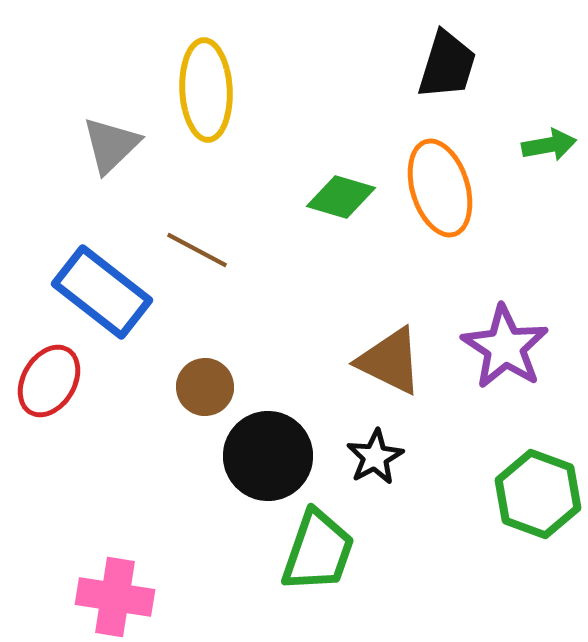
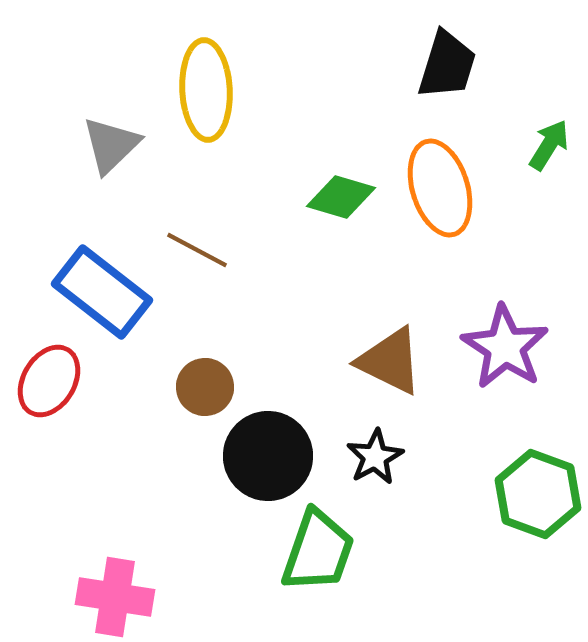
green arrow: rotated 48 degrees counterclockwise
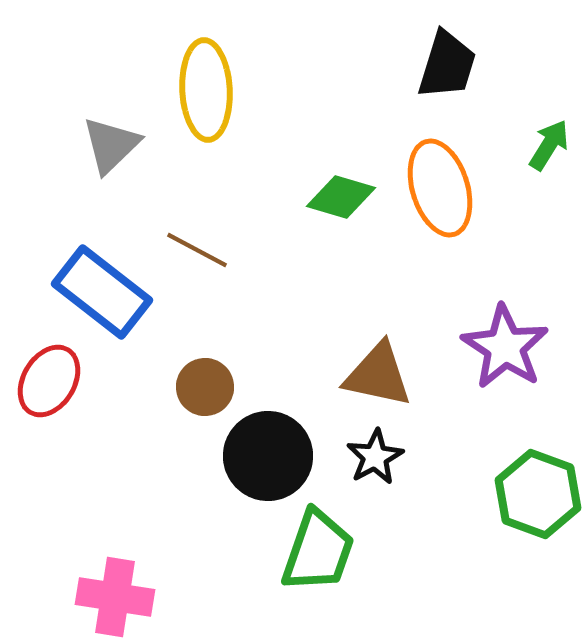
brown triangle: moved 12 px left, 14 px down; rotated 14 degrees counterclockwise
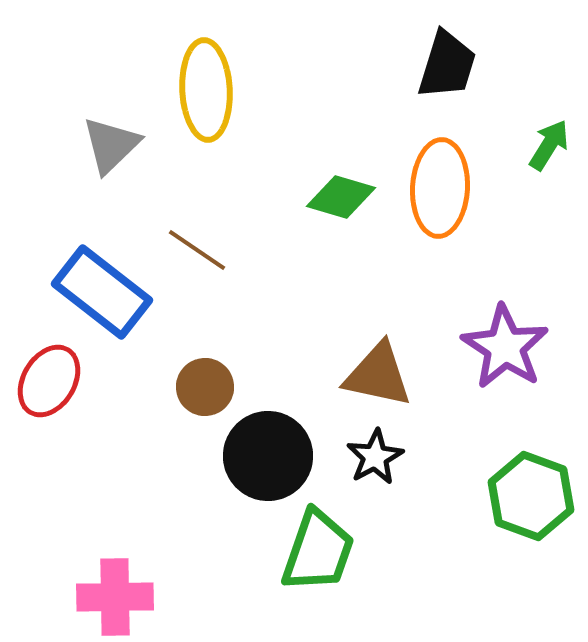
orange ellipse: rotated 20 degrees clockwise
brown line: rotated 6 degrees clockwise
green hexagon: moved 7 px left, 2 px down
pink cross: rotated 10 degrees counterclockwise
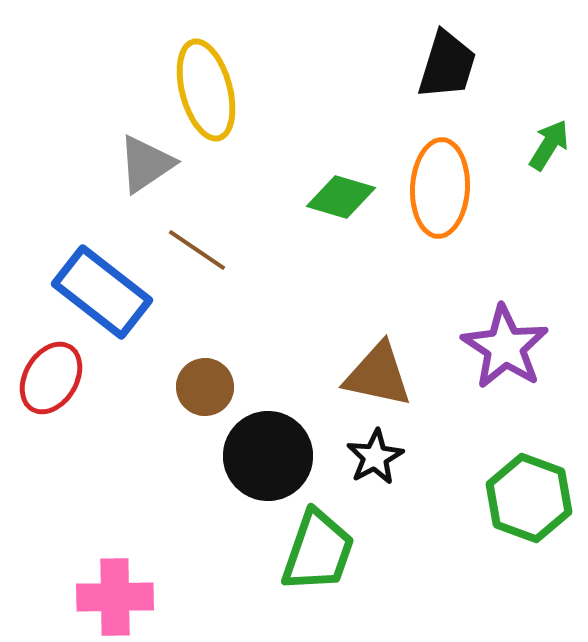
yellow ellipse: rotated 12 degrees counterclockwise
gray triangle: moved 35 px right, 19 px down; rotated 10 degrees clockwise
red ellipse: moved 2 px right, 3 px up
green hexagon: moved 2 px left, 2 px down
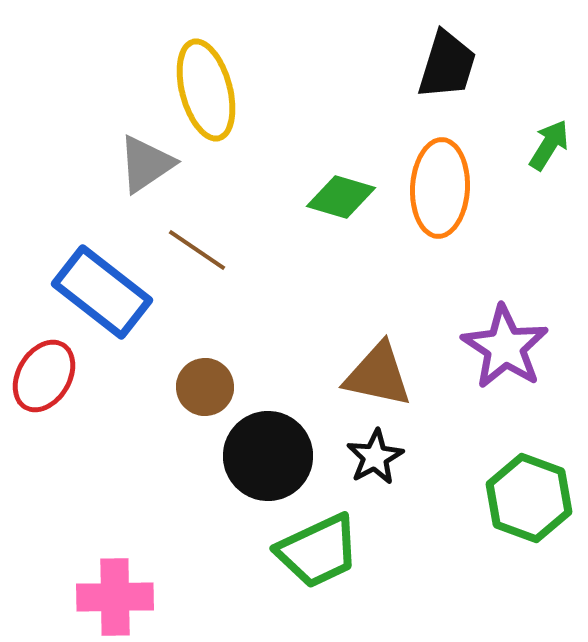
red ellipse: moved 7 px left, 2 px up
green trapezoid: rotated 46 degrees clockwise
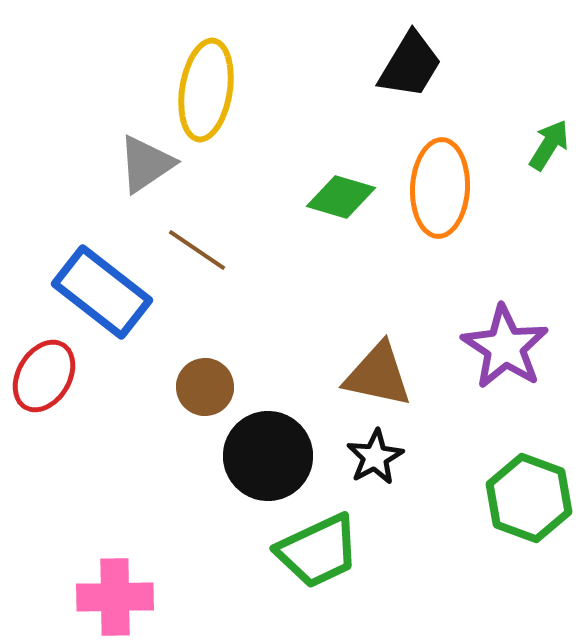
black trapezoid: moved 37 px left; rotated 14 degrees clockwise
yellow ellipse: rotated 24 degrees clockwise
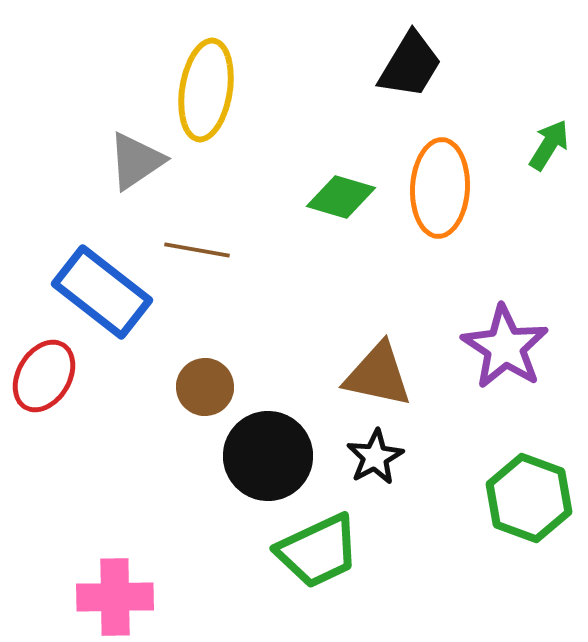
gray triangle: moved 10 px left, 3 px up
brown line: rotated 24 degrees counterclockwise
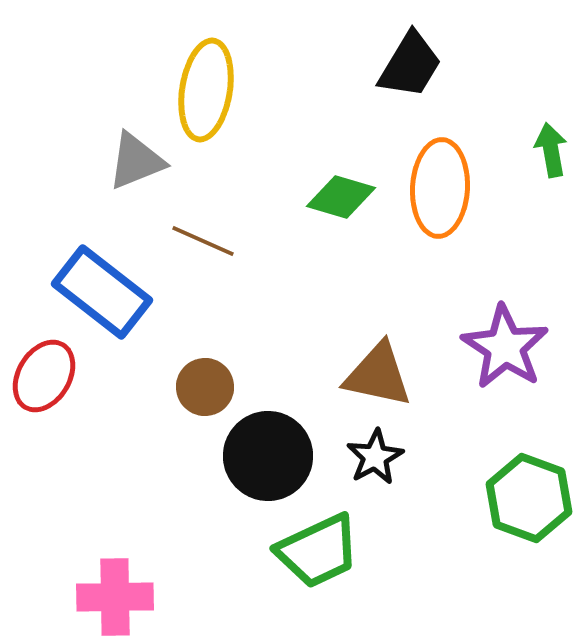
green arrow: moved 2 px right, 5 px down; rotated 42 degrees counterclockwise
gray triangle: rotated 12 degrees clockwise
brown line: moved 6 px right, 9 px up; rotated 14 degrees clockwise
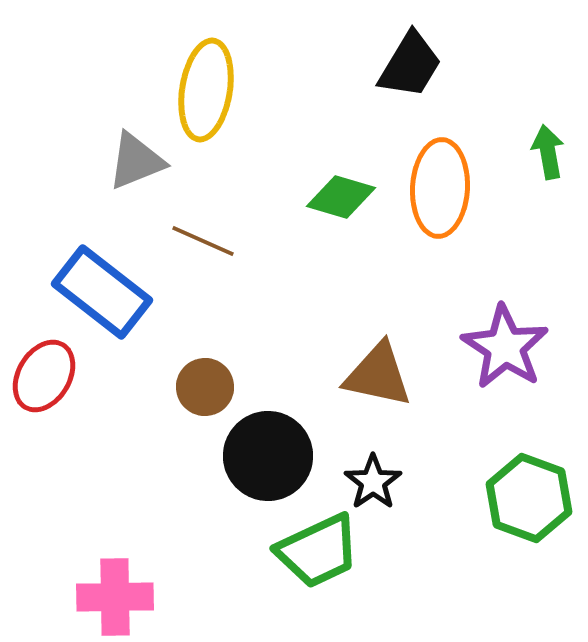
green arrow: moved 3 px left, 2 px down
black star: moved 2 px left, 25 px down; rotated 6 degrees counterclockwise
